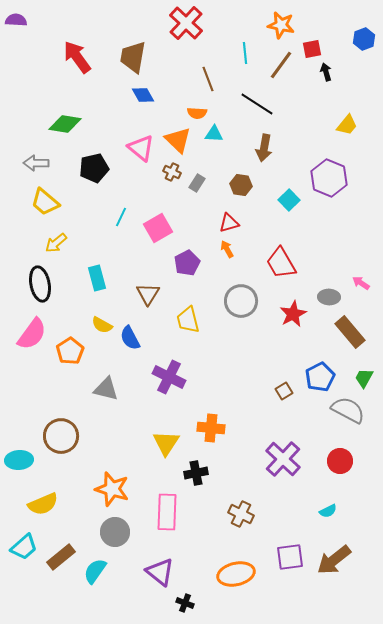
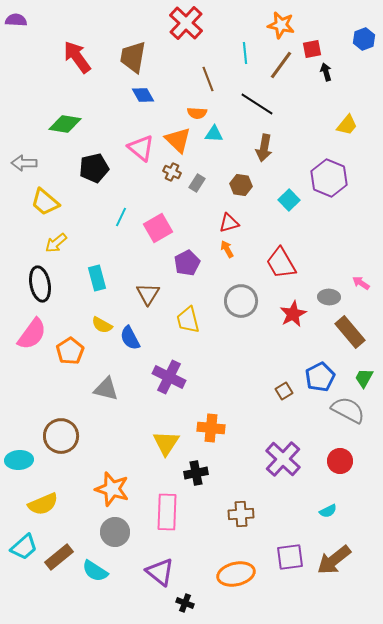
gray arrow at (36, 163): moved 12 px left
brown cross at (241, 514): rotated 30 degrees counterclockwise
brown rectangle at (61, 557): moved 2 px left
cyan semicircle at (95, 571): rotated 92 degrees counterclockwise
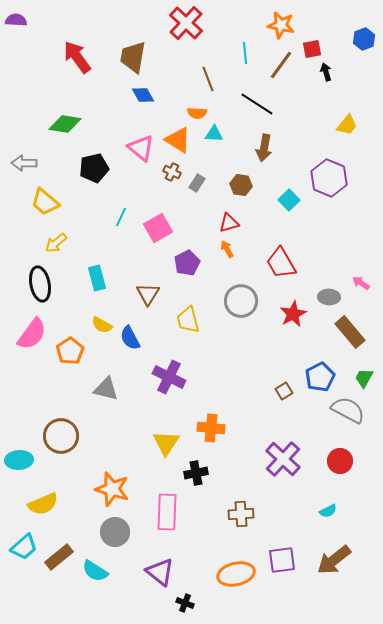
orange triangle at (178, 140): rotated 12 degrees counterclockwise
purple square at (290, 557): moved 8 px left, 3 px down
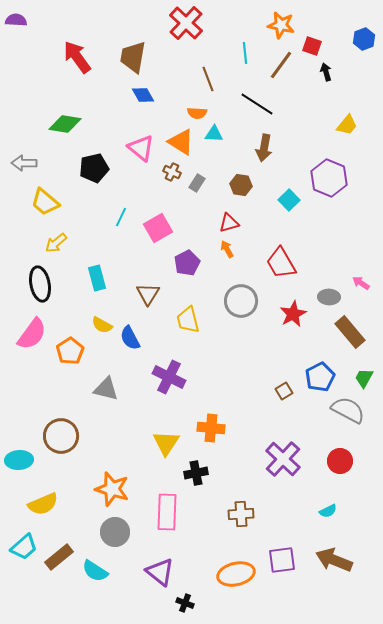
red square at (312, 49): moved 3 px up; rotated 30 degrees clockwise
orange triangle at (178, 140): moved 3 px right, 2 px down
brown arrow at (334, 560): rotated 60 degrees clockwise
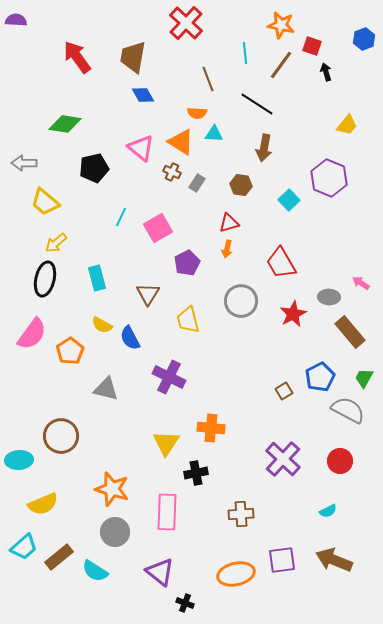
orange arrow at (227, 249): rotated 138 degrees counterclockwise
black ellipse at (40, 284): moved 5 px right, 5 px up; rotated 24 degrees clockwise
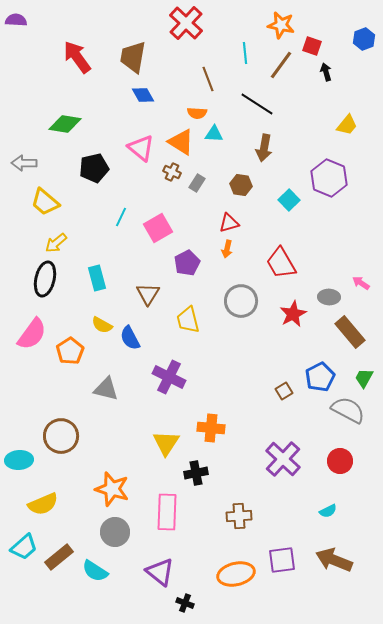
brown cross at (241, 514): moved 2 px left, 2 px down
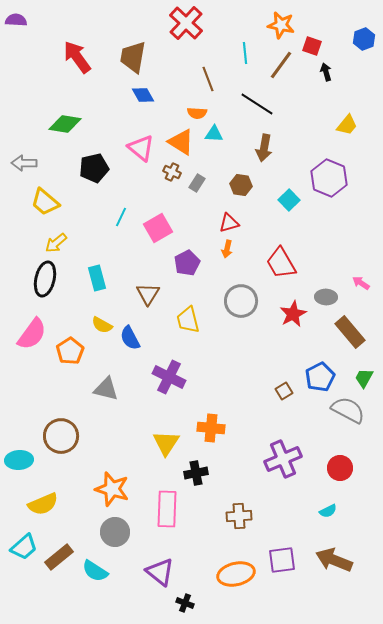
gray ellipse at (329, 297): moved 3 px left
purple cross at (283, 459): rotated 24 degrees clockwise
red circle at (340, 461): moved 7 px down
pink rectangle at (167, 512): moved 3 px up
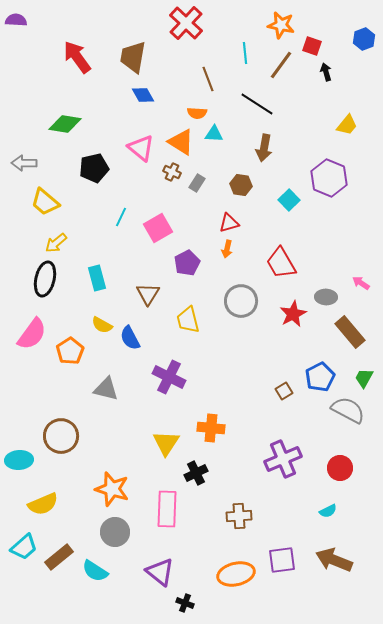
black cross at (196, 473): rotated 15 degrees counterclockwise
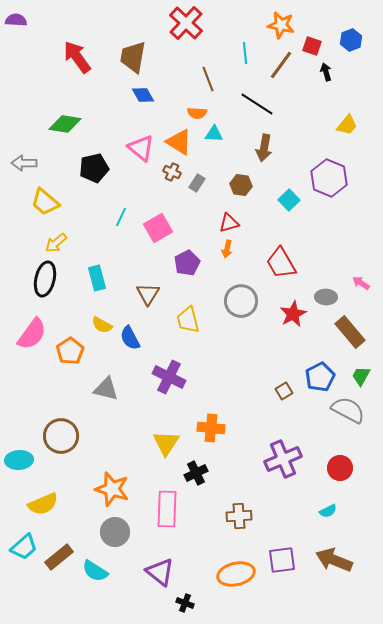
blue hexagon at (364, 39): moved 13 px left, 1 px down
orange triangle at (181, 142): moved 2 px left
green trapezoid at (364, 378): moved 3 px left, 2 px up
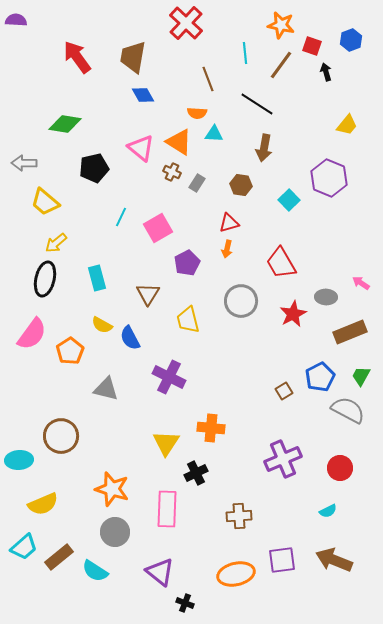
brown rectangle at (350, 332): rotated 72 degrees counterclockwise
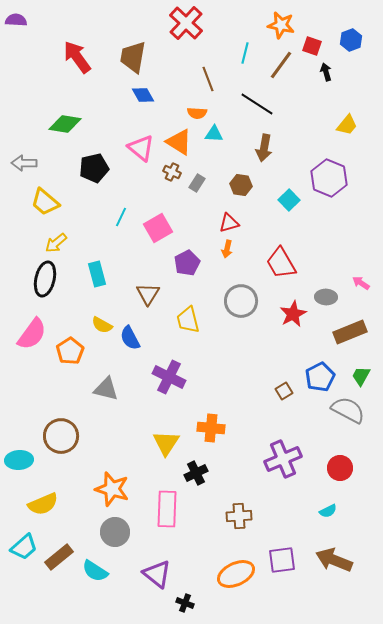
cyan line at (245, 53): rotated 20 degrees clockwise
cyan rectangle at (97, 278): moved 4 px up
purple triangle at (160, 572): moved 3 px left, 2 px down
orange ellipse at (236, 574): rotated 12 degrees counterclockwise
